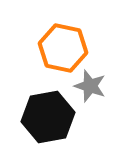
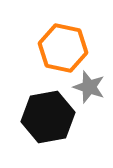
gray star: moved 1 px left, 1 px down
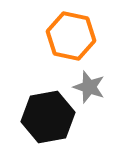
orange hexagon: moved 8 px right, 12 px up
